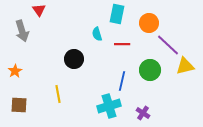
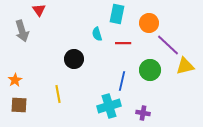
red line: moved 1 px right, 1 px up
orange star: moved 9 px down
purple cross: rotated 24 degrees counterclockwise
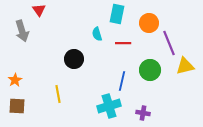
purple line: moved 1 px right, 2 px up; rotated 25 degrees clockwise
brown square: moved 2 px left, 1 px down
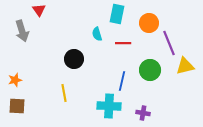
orange star: rotated 16 degrees clockwise
yellow line: moved 6 px right, 1 px up
cyan cross: rotated 20 degrees clockwise
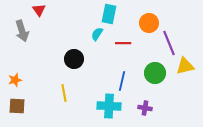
cyan rectangle: moved 8 px left
cyan semicircle: rotated 48 degrees clockwise
green circle: moved 5 px right, 3 px down
purple cross: moved 2 px right, 5 px up
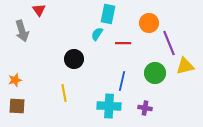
cyan rectangle: moved 1 px left
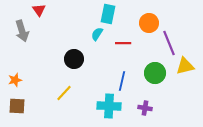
yellow line: rotated 54 degrees clockwise
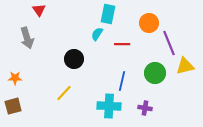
gray arrow: moved 5 px right, 7 px down
red line: moved 1 px left, 1 px down
orange star: moved 2 px up; rotated 16 degrees clockwise
brown square: moved 4 px left; rotated 18 degrees counterclockwise
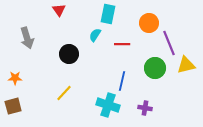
red triangle: moved 20 px right
cyan semicircle: moved 2 px left, 1 px down
black circle: moved 5 px left, 5 px up
yellow triangle: moved 1 px right, 1 px up
green circle: moved 5 px up
cyan cross: moved 1 px left, 1 px up; rotated 15 degrees clockwise
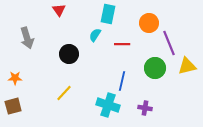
yellow triangle: moved 1 px right, 1 px down
